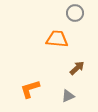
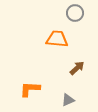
orange L-shape: rotated 20 degrees clockwise
gray triangle: moved 4 px down
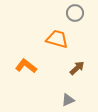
orange trapezoid: rotated 10 degrees clockwise
orange L-shape: moved 4 px left, 23 px up; rotated 35 degrees clockwise
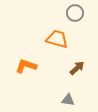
orange L-shape: rotated 20 degrees counterclockwise
gray triangle: rotated 32 degrees clockwise
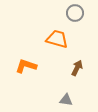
brown arrow: rotated 21 degrees counterclockwise
gray triangle: moved 2 px left
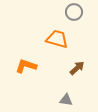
gray circle: moved 1 px left, 1 px up
brown arrow: rotated 21 degrees clockwise
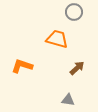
orange L-shape: moved 4 px left
gray triangle: moved 2 px right
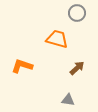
gray circle: moved 3 px right, 1 px down
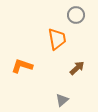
gray circle: moved 1 px left, 2 px down
orange trapezoid: rotated 65 degrees clockwise
gray triangle: moved 6 px left; rotated 48 degrees counterclockwise
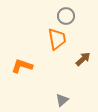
gray circle: moved 10 px left, 1 px down
brown arrow: moved 6 px right, 9 px up
